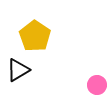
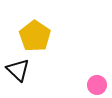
black triangle: rotated 45 degrees counterclockwise
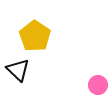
pink circle: moved 1 px right
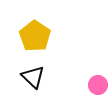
black triangle: moved 15 px right, 7 px down
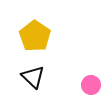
pink circle: moved 7 px left
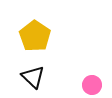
pink circle: moved 1 px right
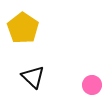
yellow pentagon: moved 12 px left, 8 px up
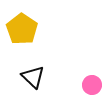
yellow pentagon: moved 1 px left, 1 px down
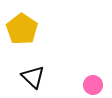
pink circle: moved 1 px right
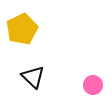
yellow pentagon: rotated 12 degrees clockwise
